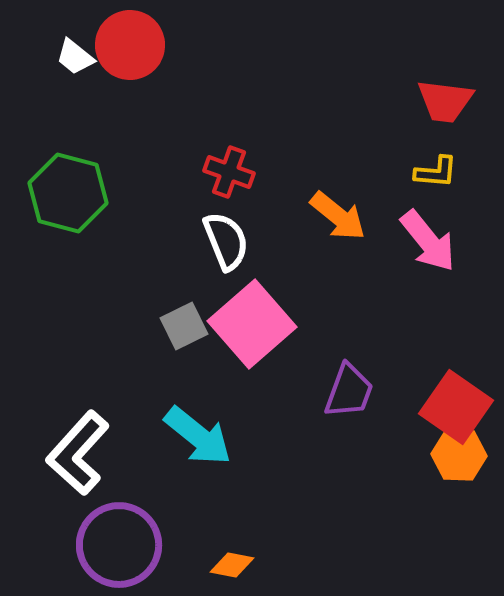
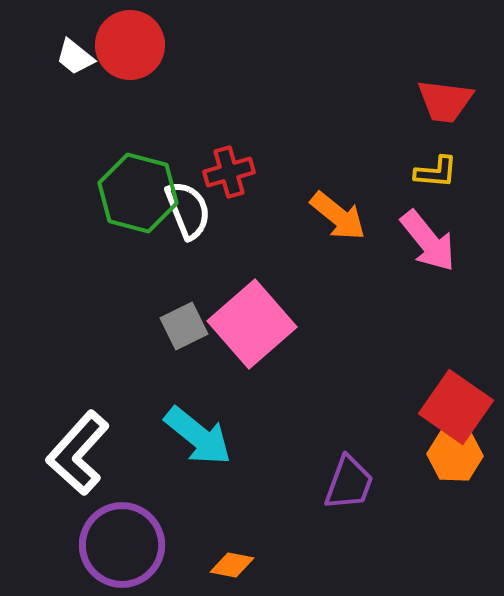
red cross: rotated 36 degrees counterclockwise
green hexagon: moved 70 px right
white semicircle: moved 38 px left, 31 px up
purple trapezoid: moved 92 px down
orange hexagon: moved 4 px left
purple circle: moved 3 px right
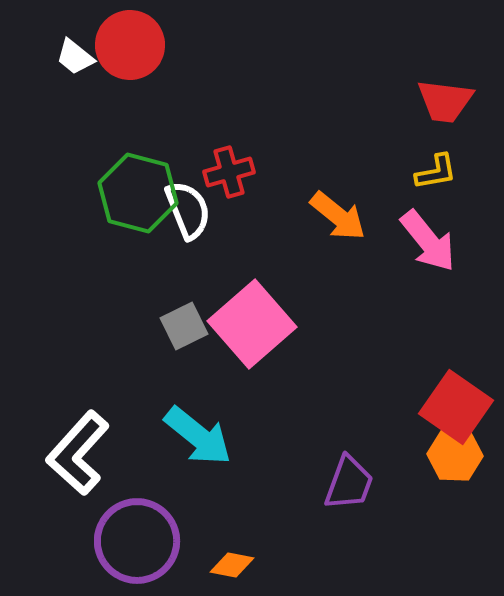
yellow L-shape: rotated 15 degrees counterclockwise
purple circle: moved 15 px right, 4 px up
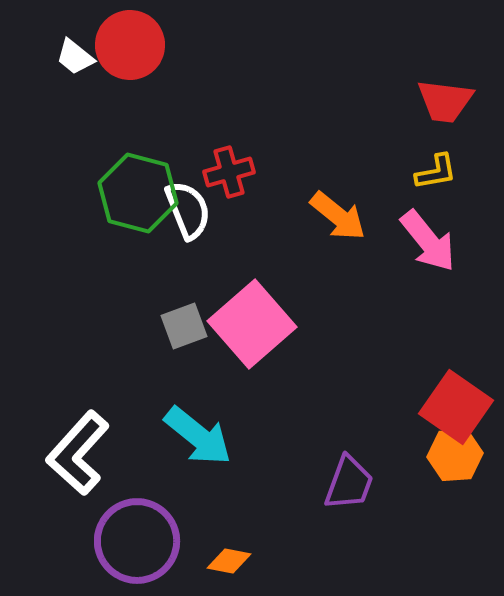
gray square: rotated 6 degrees clockwise
orange hexagon: rotated 6 degrees counterclockwise
orange diamond: moved 3 px left, 4 px up
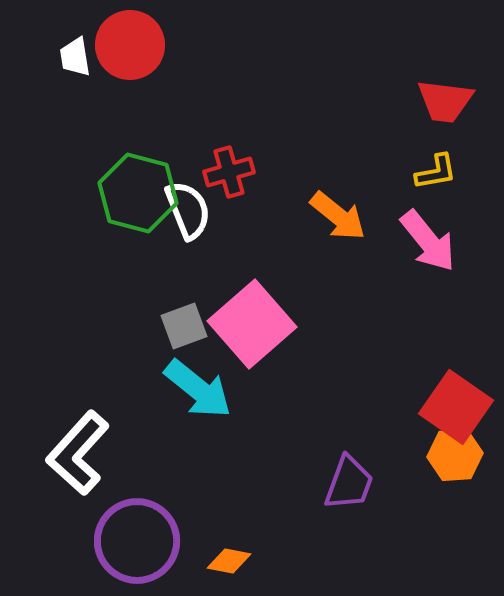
white trapezoid: rotated 42 degrees clockwise
cyan arrow: moved 47 px up
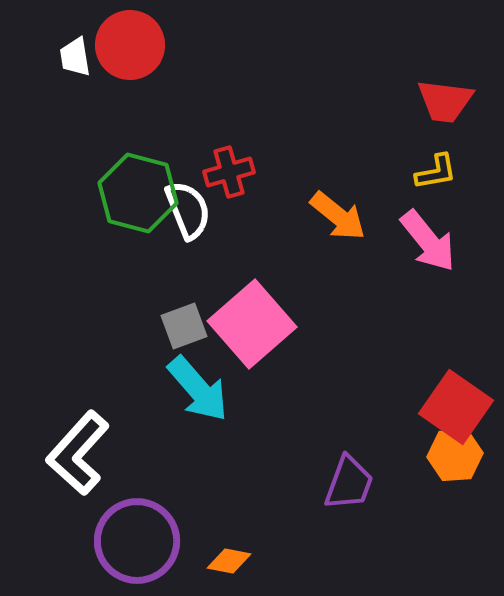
cyan arrow: rotated 10 degrees clockwise
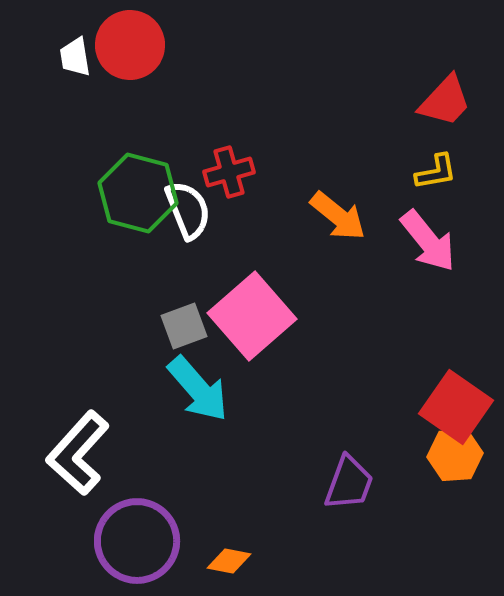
red trapezoid: rotated 54 degrees counterclockwise
pink square: moved 8 px up
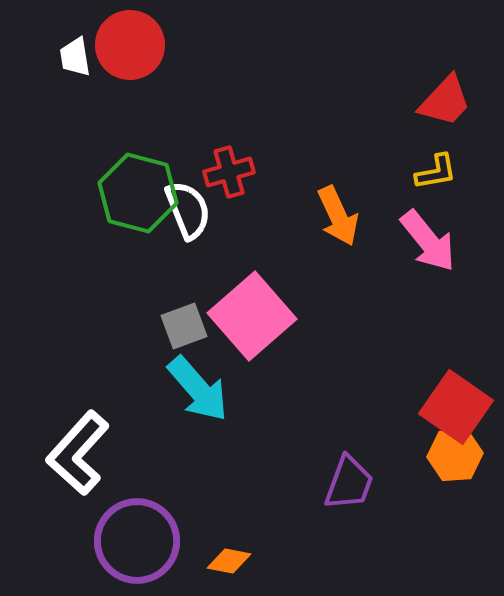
orange arrow: rotated 26 degrees clockwise
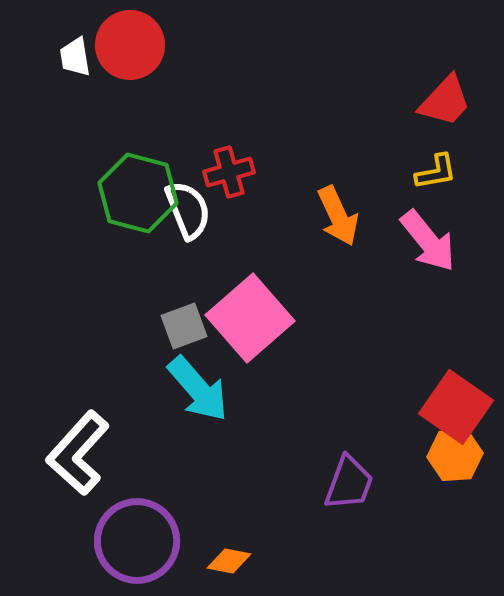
pink square: moved 2 px left, 2 px down
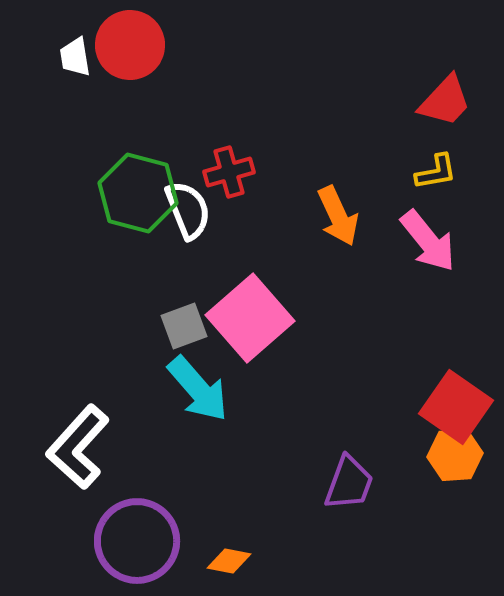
white L-shape: moved 6 px up
